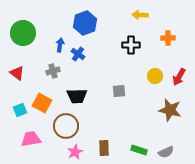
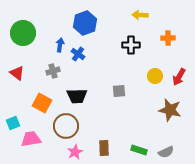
cyan square: moved 7 px left, 13 px down
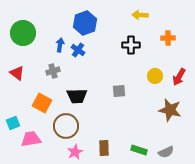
blue cross: moved 4 px up
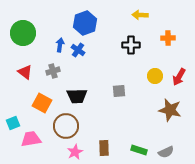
red triangle: moved 8 px right, 1 px up
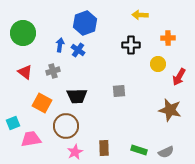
yellow circle: moved 3 px right, 12 px up
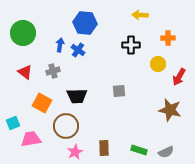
blue hexagon: rotated 25 degrees clockwise
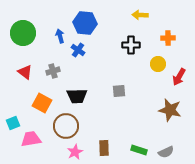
blue arrow: moved 9 px up; rotated 24 degrees counterclockwise
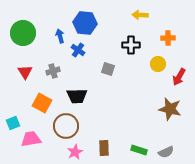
red triangle: rotated 21 degrees clockwise
gray square: moved 11 px left, 22 px up; rotated 24 degrees clockwise
brown star: moved 1 px up
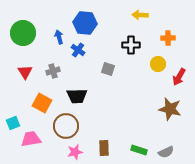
blue arrow: moved 1 px left, 1 px down
pink star: rotated 14 degrees clockwise
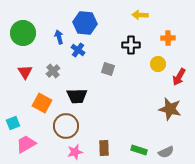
gray cross: rotated 24 degrees counterclockwise
pink trapezoid: moved 5 px left, 5 px down; rotated 20 degrees counterclockwise
